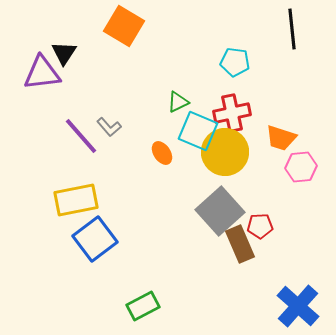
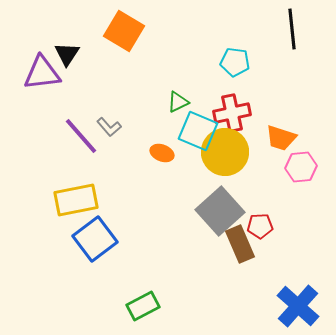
orange square: moved 5 px down
black triangle: moved 3 px right, 1 px down
orange ellipse: rotated 35 degrees counterclockwise
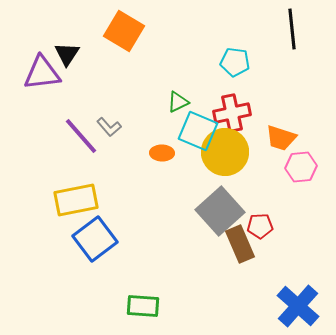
orange ellipse: rotated 20 degrees counterclockwise
green rectangle: rotated 32 degrees clockwise
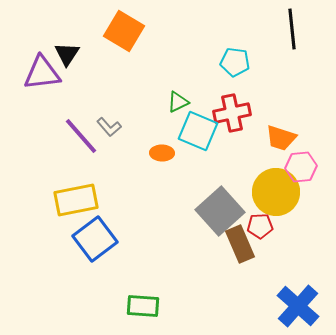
yellow circle: moved 51 px right, 40 px down
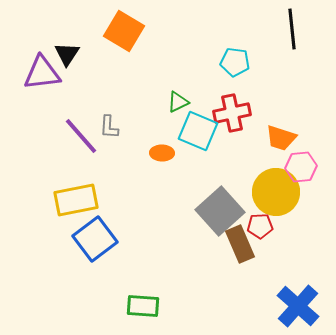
gray L-shape: rotated 45 degrees clockwise
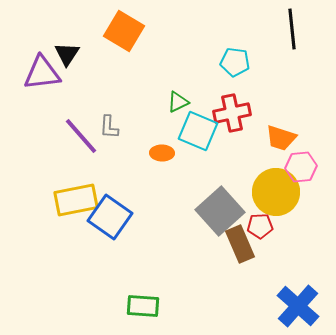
blue square: moved 15 px right, 22 px up; rotated 18 degrees counterclockwise
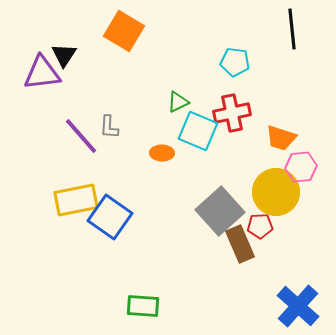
black triangle: moved 3 px left, 1 px down
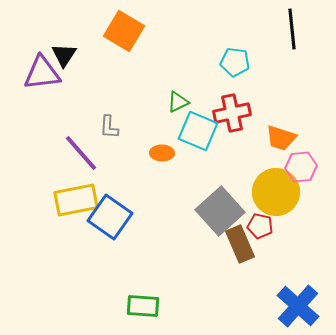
purple line: moved 17 px down
red pentagon: rotated 15 degrees clockwise
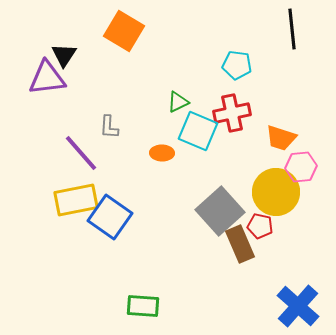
cyan pentagon: moved 2 px right, 3 px down
purple triangle: moved 5 px right, 5 px down
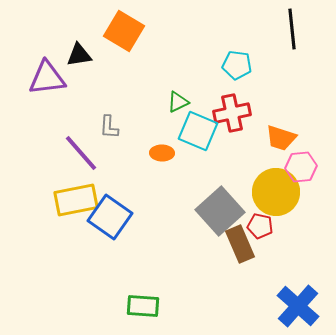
black triangle: moved 15 px right; rotated 48 degrees clockwise
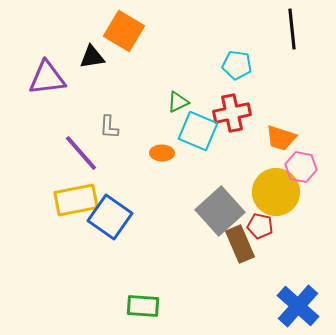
black triangle: moved 13 px right, 2 px down
pink hexagon: rotated 16 degrees clockwise
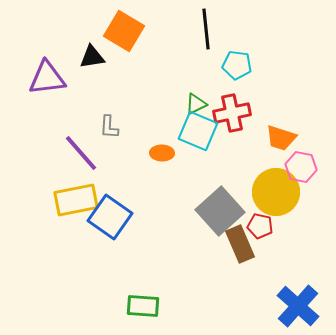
black line: moved 86 px left
green triangle: moved 18 px right, 2 px down
